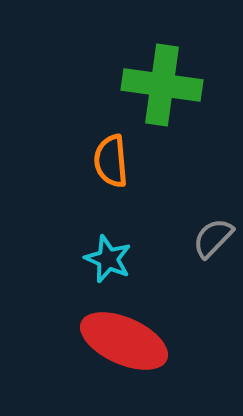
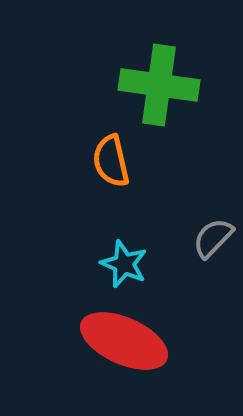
green cross: moved 3 px left
orange semicircle: rotated 8 degrees counterclockwise
cyan star: moved 16 px right, 5 px down
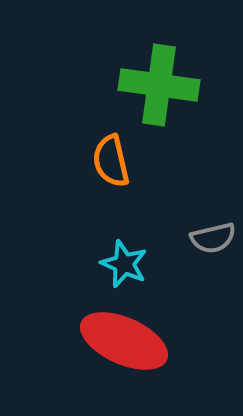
gray semicircle: rotated 147 degrees counterclockwise
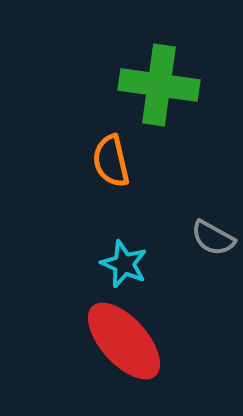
gray semicircle: rotated 42 degrees clockwise
red ellipse: rotated 24 degrees clockwise
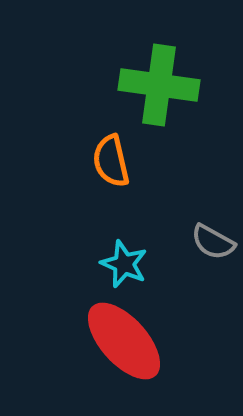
gray semicircle: moved 4 px down
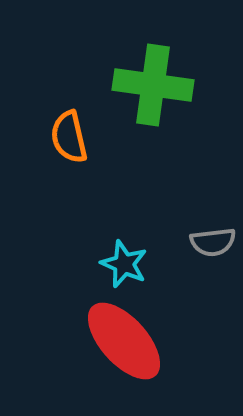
green cross: moved 6 px left
orange semicircle: moved 42 px left, 24 px up
gray semicircle: rotated 36 degrees counterclockwise
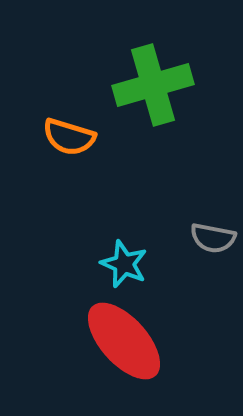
green cross: rotated 24 degrees counterclockwise
orange semicircle: rotated 60 degrees counterclockwise
gray semicircle: moved 4 px up; rotated 18 degrees clockwise
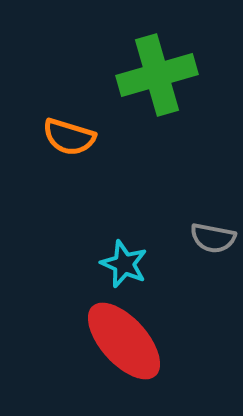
green cross: moved 4 px right, 10 px up
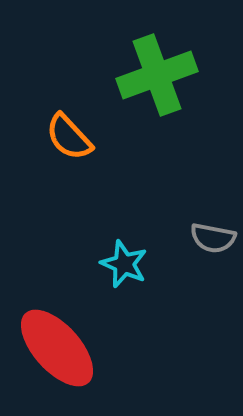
green cross: rotated 4 degrees counterclockwise
orange semicircle: rotated 30 degrees clockwise
red ellipse: moved 67 px left, 7 px down
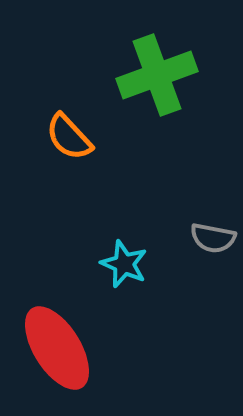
red ellipse: rotated 10 degrees clockwise
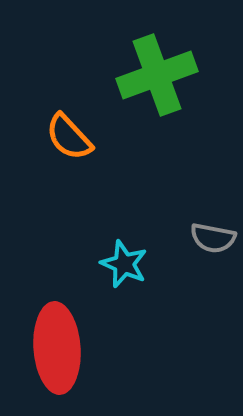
red ellipse: rotated 28 degrees clockwise
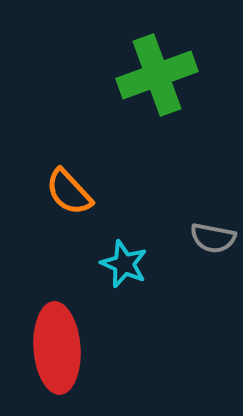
orange semicircle: moved 55 px down
